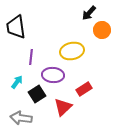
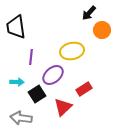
purple ellipse: rotated 45 degrees counterclockwise
cyan arrow: rotated 56 degrees clockwise
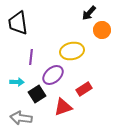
black trapezoid: moved 2 px right, 4 px up
red triangle: rotated 24 degrees clockwise
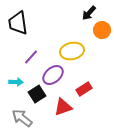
purple line: rotated 35 degrees clockwise
cyan arrow: moved 1 px left
gray arrow: moved 1 px right; rotated 30 degrees clockwise
